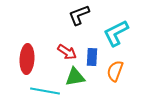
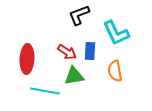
cyan L-shape: rotated 88 degrees counterclockwise
blue rectangle: moved 2 px left, 6 px up
orange semicircle: rotated 30 degrees counterclockwise
green triangle: moved 1 px left, 1 px up
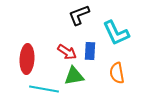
orange semicircle: moved 2 px right, 2 px down
cyan line: moved 1 px left, 2 px up
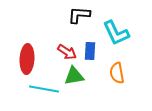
black L-shape: rotated 25 degrees clockwise
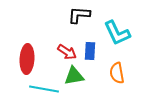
cyan L-shape: moved 1 px right
